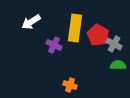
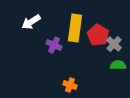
gray cross: rotated 14 degrees clockwise
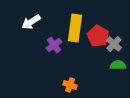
red pentagon: moved 1 px down
purple cross: rotated 28 degrees clockwise
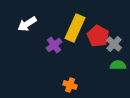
white arrow: moved 4 px left, 2 px down
yellow rectangle: rotated 16 degrees clockwise
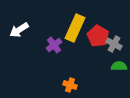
white arrow: moved 8 px left, 6 px down
gray cross: rotated 14 degrees counterclockwise
green semicircle: moved 1 px right, 1 px down
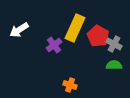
green semicircle: moved 5 px left, 1 px up
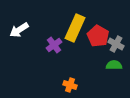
gray cross: moved 2 px right
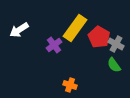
yellow rectangle: rotated 12 degrees clockwise
red pentagon: moved 1 px right, 1 px down
green semicircle: rotated 126 degrees counterclockwise
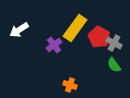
gray cross: moved 2 px left, 1 px up
